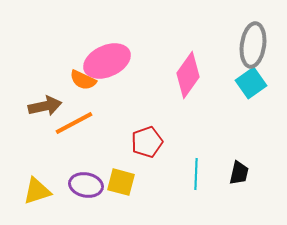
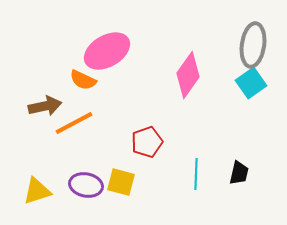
pink ellipse: moved 10 px up; rotated 6 degrees counterclockwise
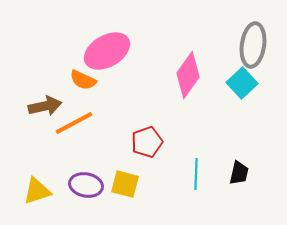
cyan square: moved 9 px left; rotated 8 degrees counterclockwise
yellow square: moved 4 px right, 2 px down
